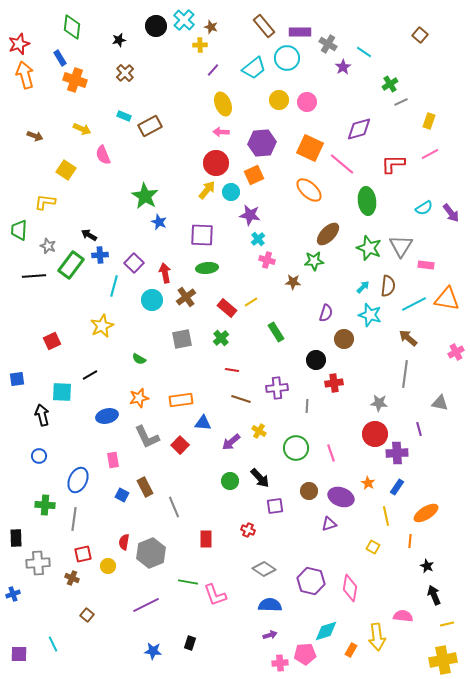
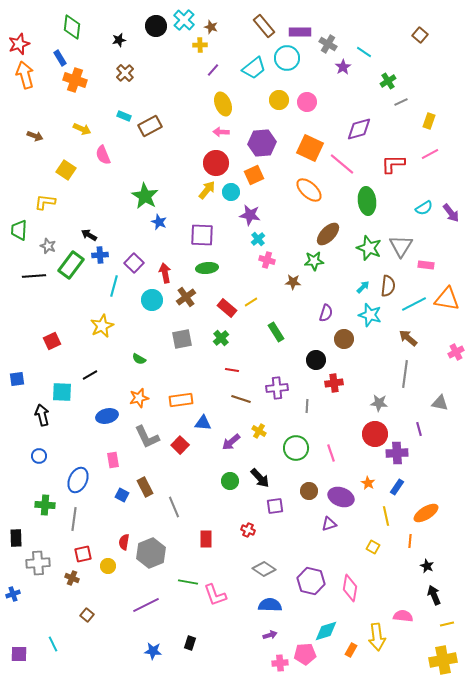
green cross at (390, 84): moved 2 px left, 3 px up
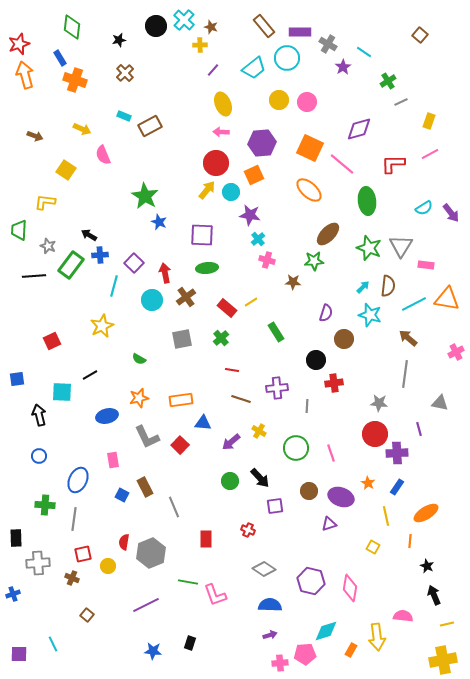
black arrow at (42, 415): moved 3 px left
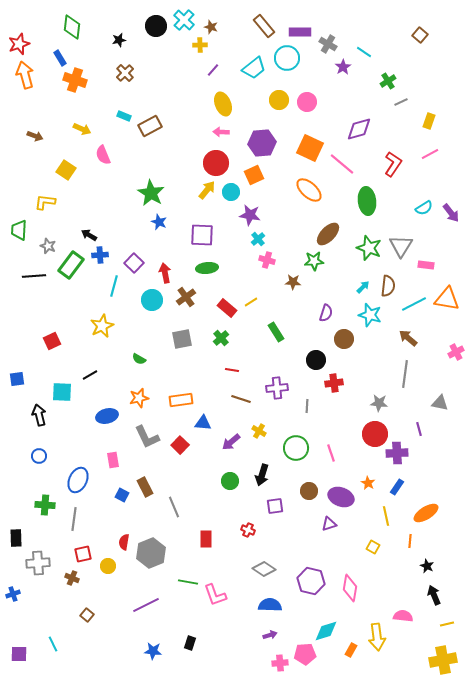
red L-shape at (393, 164): rotated 125 degrees clockwise
green star at (145, 196): moved 6 px right, 3 px up
black arrow at (260, 478): moved 2 px right, 3 px up; rotated 60 degrees clockwise
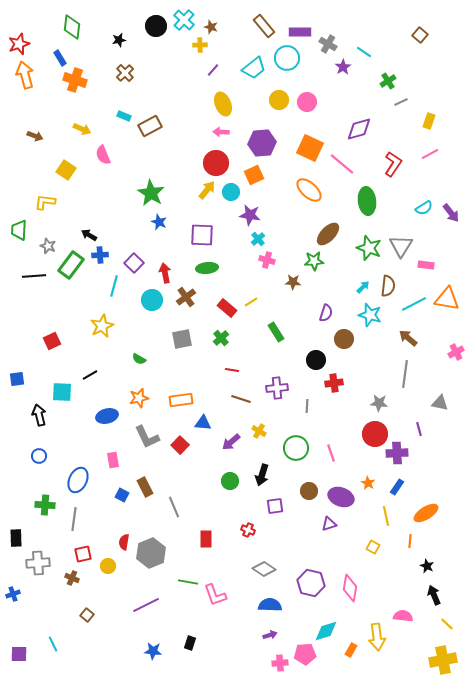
purple hexagon at (311, 581): moved 2 px down
yellow line at (447, 624): rotated 56 degrees clockwise
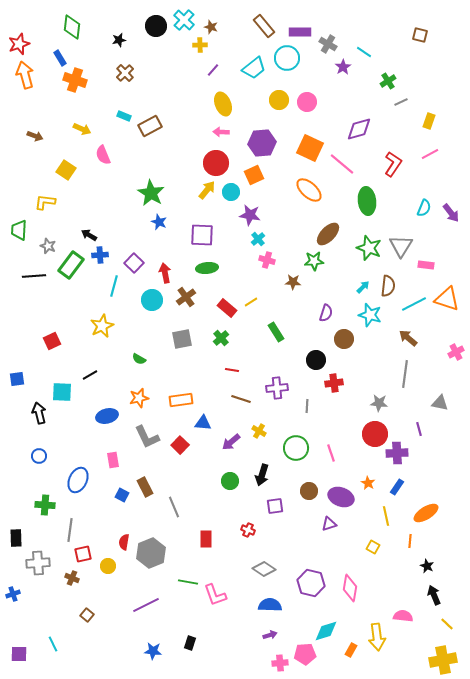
brown square at (420, 35): rotated 28 degrees counterclockwise
cyan semicircle at (424, 208): rotated 36 degrees counterclockwise
orange triangle at (447, 299): rotated 8 degrees clockwise
black arrow at (39, 415): moved 2 px up
gray line at (74, 519): moved 4 px left, 11 px down
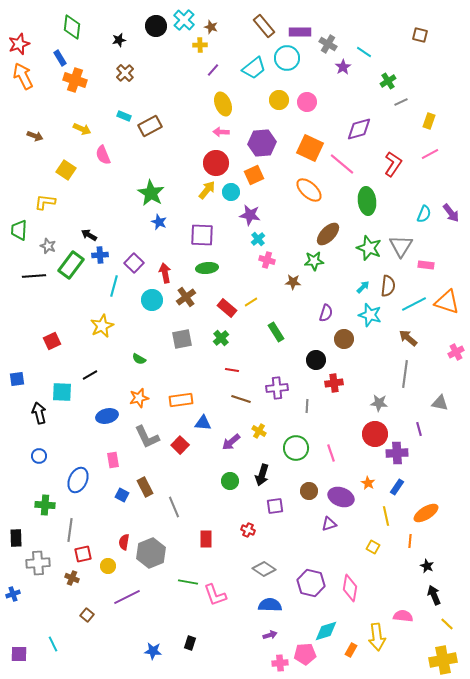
orange arrow at (25, 75): moved 2 px left, 1 px down; rotated 12 degrees counterclockwise
cyan semicircle at (424, 208): moved 6 px down
orange triangle at (447, 299): moved 3 px down
purple line at (146, 605): moved 19 px left, 8 px up
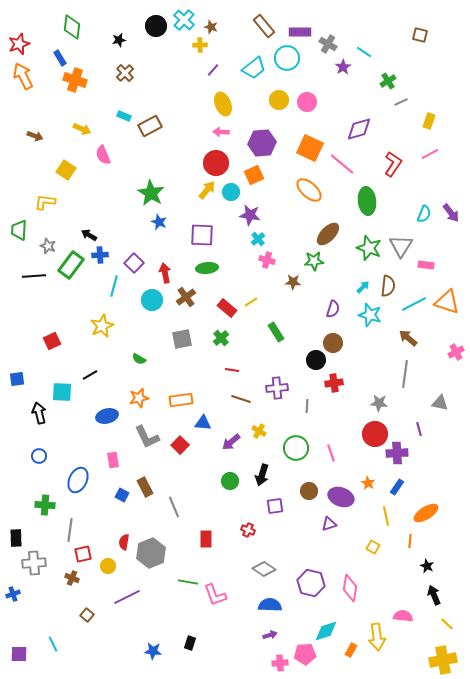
purple semicircle at (326, 313): moved 7 px right, 4 px up
brown circle at (344, 339): moved 11 px left, 4 px down
gray cross at (38, 563): moved 4 px left
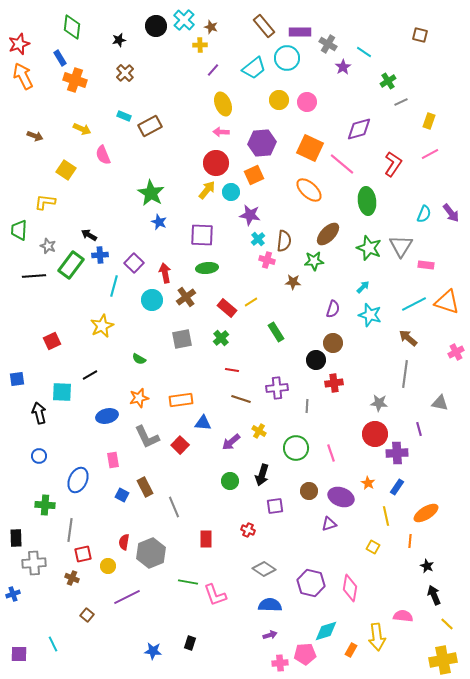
brown semicircle at (388, 286): moved 104 px left, 45 px up
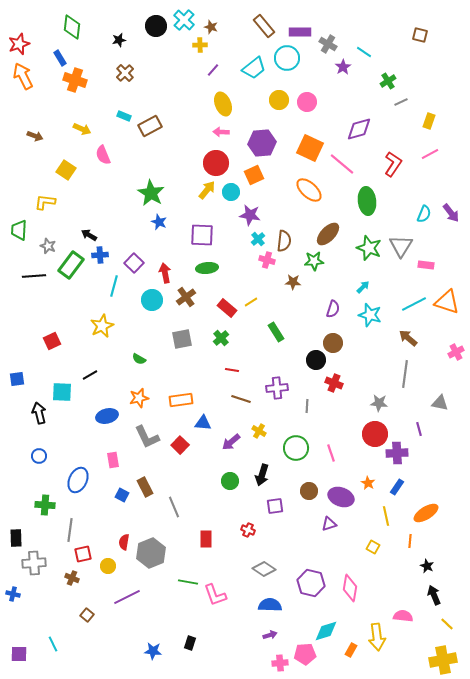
red cross at (334, 383): rotated 30 degrees clockwise
blue cross at (13, 594): rotated 32 degrees clockwise
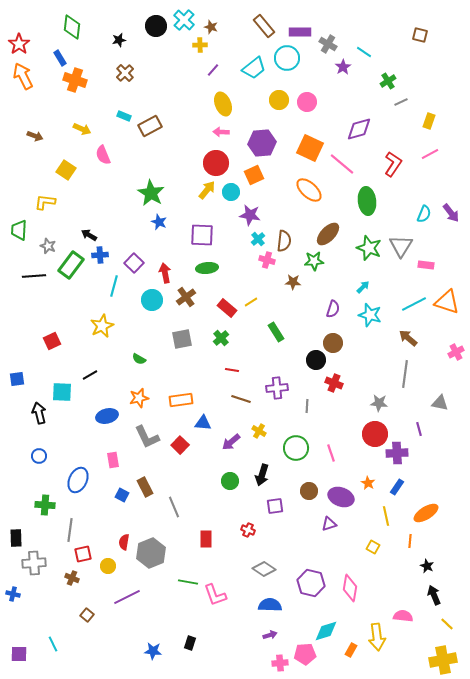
red star at (19, 44): rotated 15 degrees counterclockwise
